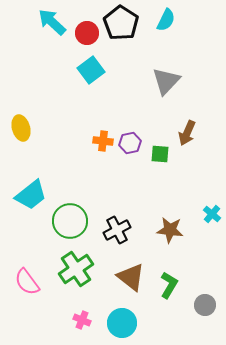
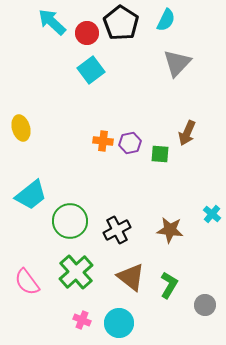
gray triangle: moved 11 px right, 18 px up
green cross: moved 3 px down; rotated 8 degrees counterclockwise
cyan circle: moved 3 px left
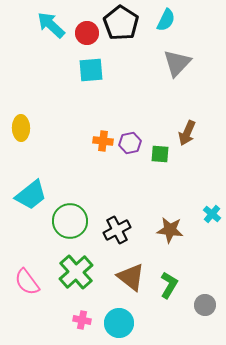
cyan arrow: moved 1 px left, 3 px down
cyan square: rotated 32 degrees clockwise
yellow ellipse: rotated 15 degrees clockwise
pink cross: rotated 12 degrees counterclockwise
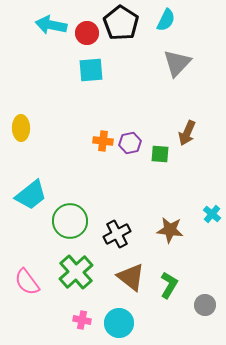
cyan arrow: rotated 32 degrees counterclockwise
black cross: moved 4 px down
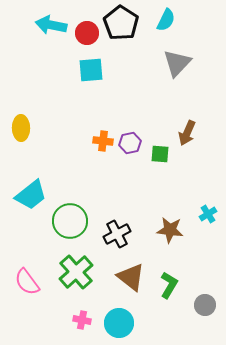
cyan cross: moved 4 px left; rotated 18 degrees clockwise
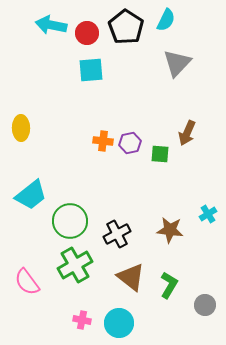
black pentagon: moved 5 px right, 4 px down
green cross: moved 1 px left, 7 px up; rotated 12 degrees clockwise
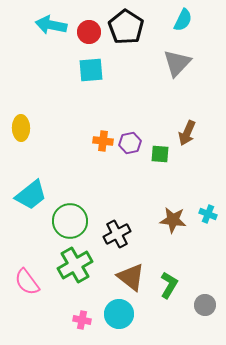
cyan semicircle: moved 17 px right
red circle: moved 2 px right, 1 px up
cyan cross: rotated 36 degrees counterclockwise
brown star: moved 3 px right, 10 px up
cyan circle: moved 9 px up
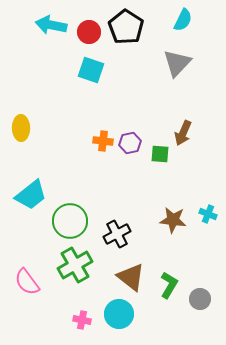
cyan square: rotated 24 degrees clockwise
brown arrow: moved 4 px left
gray circle: moved 5 px left, 6 px up
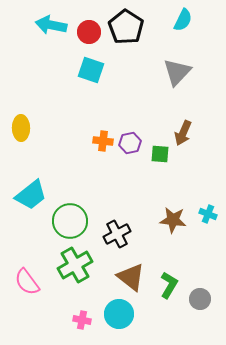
gray triangle: moved 9 px down
